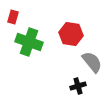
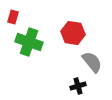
red hexagon: moved 2 px right, 1 px up
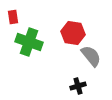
red rectangle: rotated 24 degrees counterclockwise
gray semicircle: moved 1 px left, 6 px up
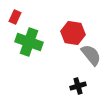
red rectangle: moved 2 px right; rotated 32 degrees clockwise
gray semicircle: moved 1 px up
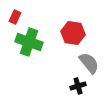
gray semicircle: moved 2 px left, 8 px down
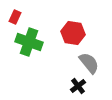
black cross: rotated 21 degrees counterclockwise
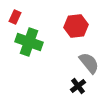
red hexagon: moved 3 px right, 7 px up; rotated 15 degrees counterclockwise
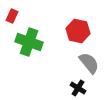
red rectangle: moved 3 px left, 1 px up
red hexagon: moved 2 px right, 5 px down; rotated 20 degrees clockwise
black cross: moved 2 px down; rotated 21 degrees counterclockwise
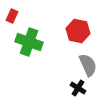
gray semicircle: moved 1 px left, 2 px down; rotated 15 degrees clockwise
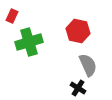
green cross: rotated 36 degrees counterclockwise
